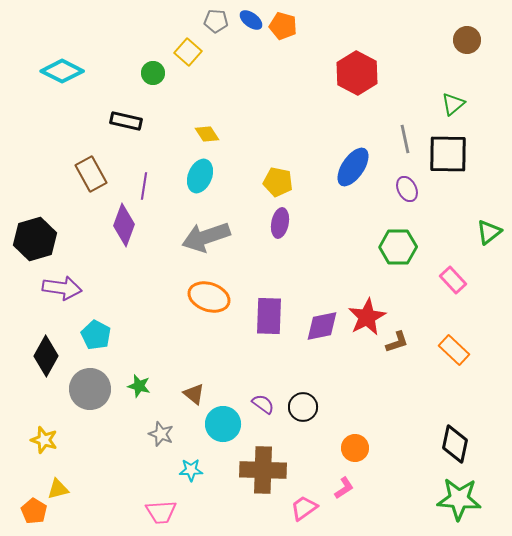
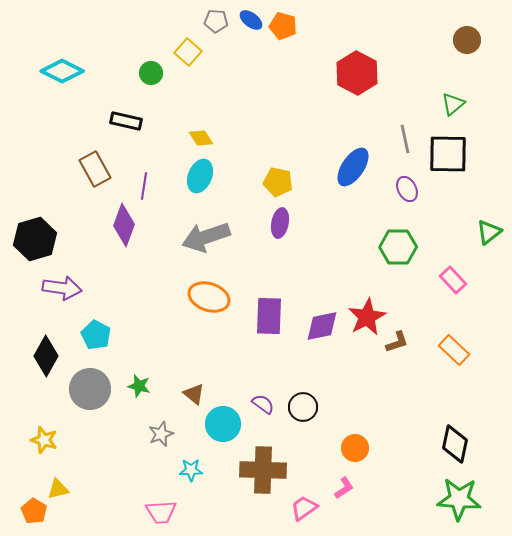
green circle at (153, 73): moved 2 px left
yellow diamond at (207, 134): moved 6 px left, 4 px down
brown rectangle at (91, 174): moved 4 px right, 5 px up
gray star at (161, 434): rotated 30 degrees clockwise
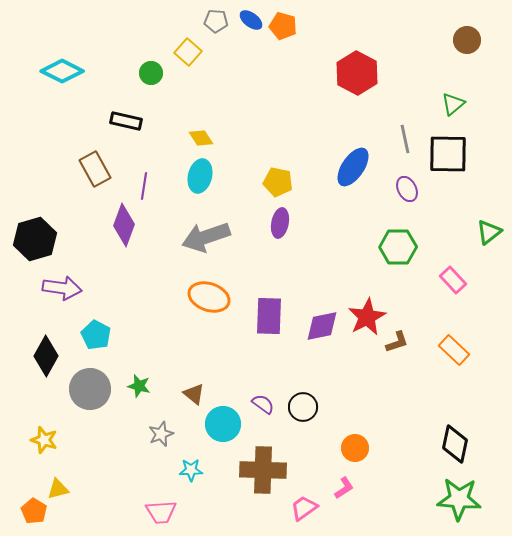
cyan ellipse at (200, 176): rotated 8 degrees counterclockwise
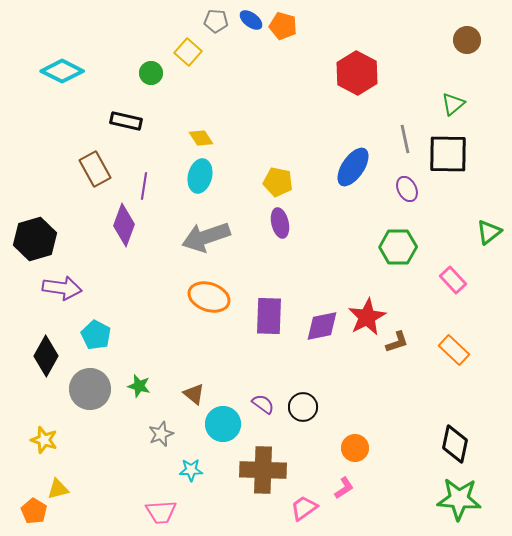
purple ellipse at (280, 223): rotated 24 degrees counterclockwise
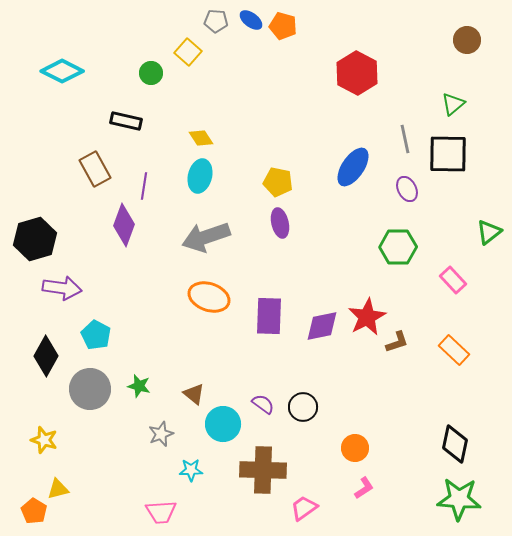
pink L-shape at (344, 488): moved 20 px right
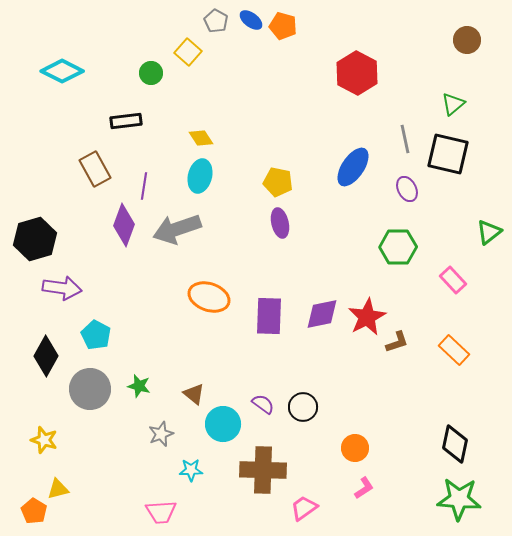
gray pentagon at (216, 21): rotated 25 degrees clockwise
black rectangle at (126, 121): rotated 20 degrees counterclockwise
black square at (448, 154): rotated 12 degrees clockwise
gray arrow at (206, 237): moved 29 px left, 8 px up
purple diamond at (322, 326): moved 12 px up
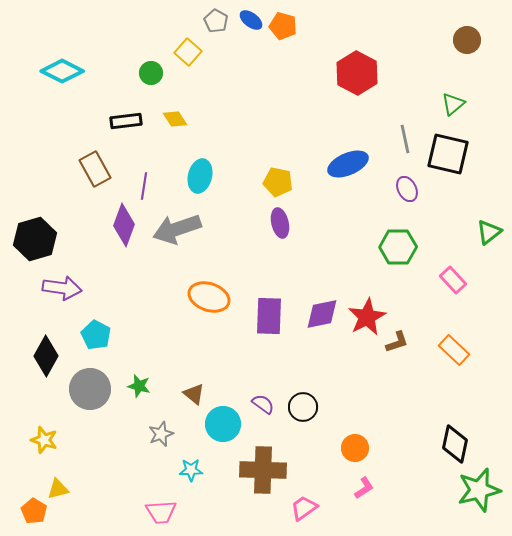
yellow diamond at (201, 138): moved 26 px left, 19 px up
blue ellipse at (353, 167): moved 5 px left, 3 px up; rotated 33 degrees clockwise
green star at (459, 499): moved 20 px right, 9 px up; rotated 18 degrees counterclockwise
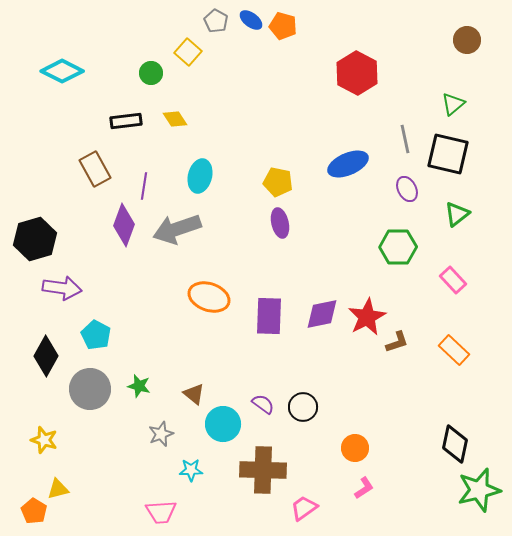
green triangle at (489, 232): moved 32 px left, 18 px up
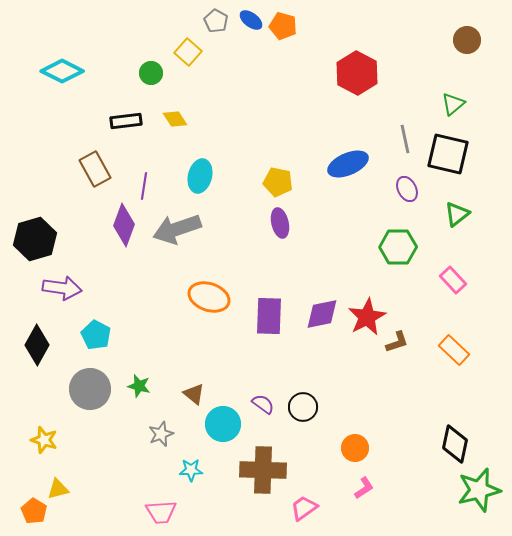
black diamond at (46, 356): moved 9 px left, 11 px up
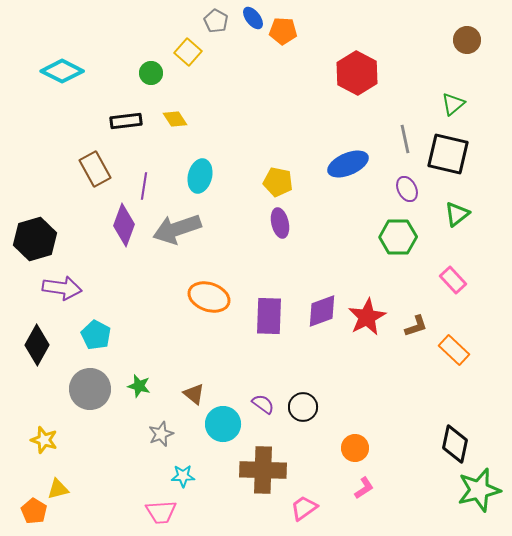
blue ellipse at (251, 20): moved 2 px right, 2 px up; rotated 15 degrees clockwise
orange pentagon at (283, 26): moved 5 px down; rotated 12 degrees counterclockwise
green hexagon at (398, 247): moved 10 px up
purple diamond at (322, 314): moved 3 px up; rotated 9 degrees counterclockwise
brown L-shape at (397, 342): moved 19 px right, 16 px up
cyan star at (191, 470): moved 8 px left, 6 px down
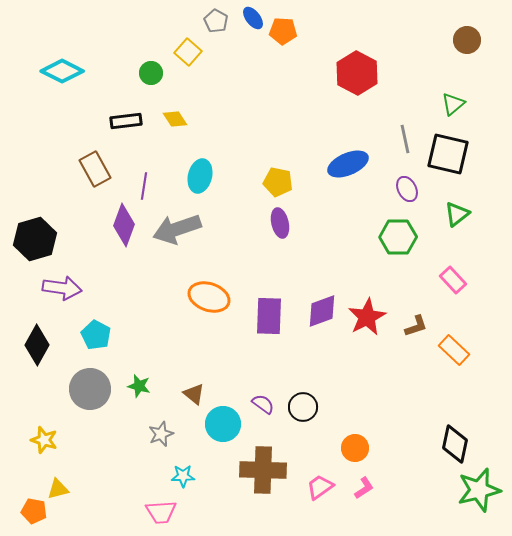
pink trapezoid at (304, 508): moved 16 px right, 21 px up
orange pentagon at (34, 511): rotated 20 degrees counterclockwise
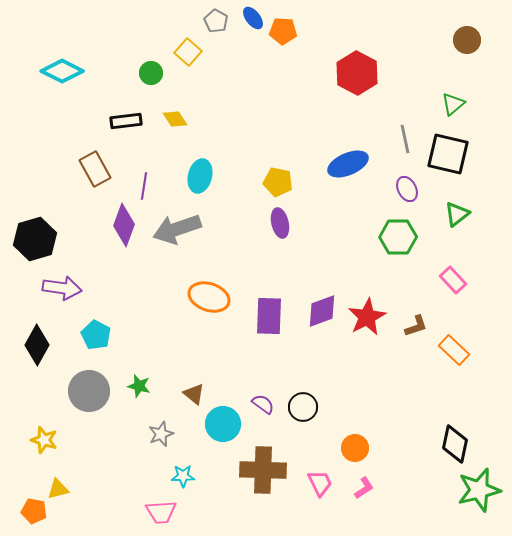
gray circle at (90, 389): moved 1 px left, 2 px down
pink trapezoid at (320, 487): moved 4 px up; rotated 100 degrees clockwise
